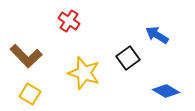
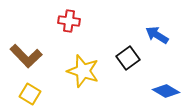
red cross: rotated 25 degrees counterclockwise
yellow star: moved 1 px left, 2 px up
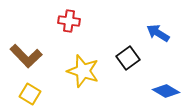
blue arrow: moved 1 px right, 2 px up
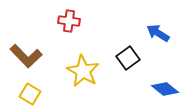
yellow star: rotated 12 degrees clockwise
blue diamond: moved 1 px left, 2 px up; rotated 8 degrees clockwise
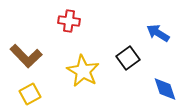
blue diamond: rotated 32 degrees clockwise
yellow square: rotated 30 degrees clockwise
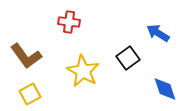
red cross: moved 1 px down
brown L-shape: rotated 8 degrees clockwise
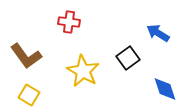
yellow square: moved 1 px left, 1 px down; rotated 30 degrees counterclockwise
